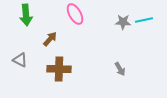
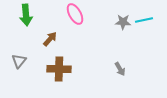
gray triangle: moved 1 px left, 1 px down; rotated 42 degrees clockwise
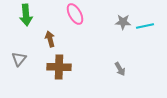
cyan line: moved 1 px right, 6 px down
brown arrow: rotated 56 degrees counterclockwise
gray triangle: moved 2 px up
brown cross: moved 2 px up
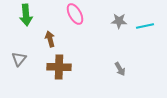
gray star: moved 4 px left, 1 px up
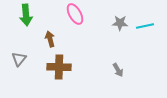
gray star: moved 1 px right, 2 px down
gray arrow: moved 2 px left, 1 px down
